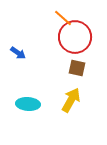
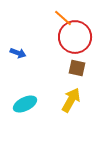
blue arrow: rotated 14 degrees counterclockwise
cyan ellipse: moved 3 px left; rotated 30 degrees counterclockwise
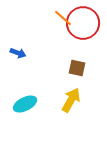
red circle: moved 8 px right, 14 px up
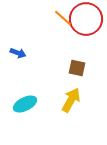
red circle: moved 3 px right, 4 px up
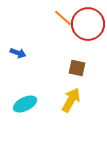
red circle: moved 2 px right, 5 px down
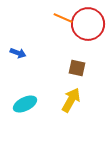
orange line: rotated 18 degrees counterclockwise
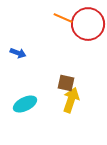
brown square: moved 11 px left, 15 px down
yellow arrow: rotated 10 degrees counterclockwise
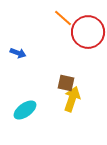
orange line: rotated 18 degrees clockwise
red circle: moved 8 px down
yellow arrow: moved 1 px right, 1 px up
cyan ellipse: moved 6 px down; rotated 10 degrees counterclockwise
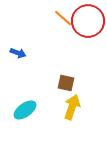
red circle: moved 11 px up
yellow arrow: moved 8 px down
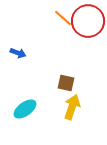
cyan ellipse: moved 1 px up
